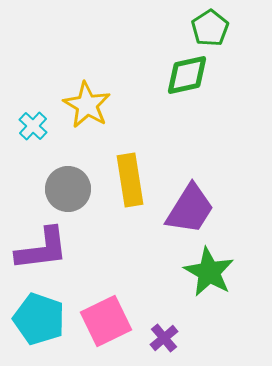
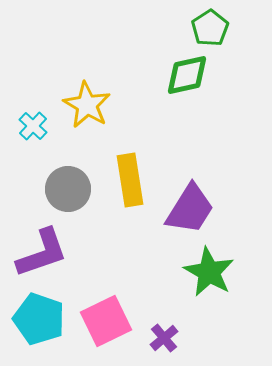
purple L-shape: moved 4 px down; rotated 12 degrees counterclockwise
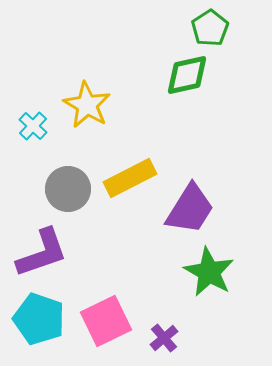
yellow rectangle: moved 2 px up; rotated 72 degrees clockwise
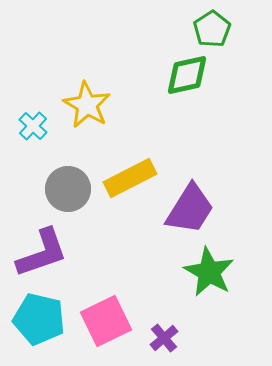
green pentagon: moved 2 px right, 1 px down
cyan pentagon: rotated 6 degrees counterclockwise
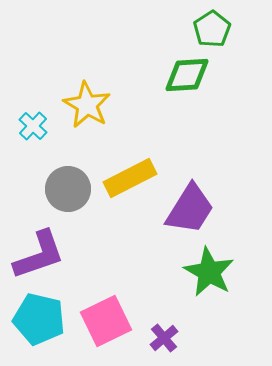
green diamond: rotated 9 degrees clockwise
purple L-shape: moved 3 px left, 2 px down
